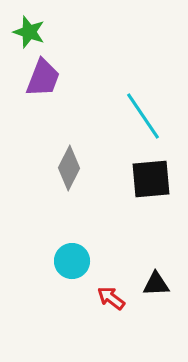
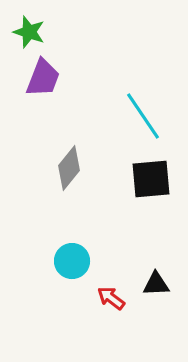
gray diamond: rotated 12 degrees clockwise
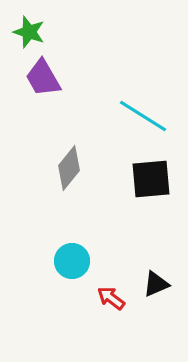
purple trapezoid: rotated 129 degrees clockwise
cyan line: rotated 24 degrees counterclockwise
black triangle: rotated 20 degrees counterclockwise
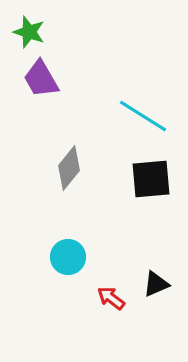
purple trapezoid: moved 2 px left, 1 px down
cyan circle: moved 4 px left, 4 px up
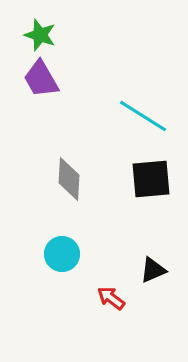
green star: moved 11 px right, 3 px down
gray diamond: moved 11 px down; rotated 36 degrees counterclockwise
cyan circle: moved 6 px left, 3 px up
black triangle: moved 3 px left, 14 px up
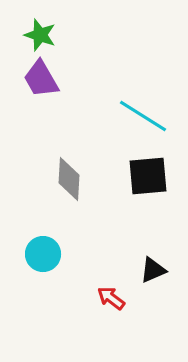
black square: moved 3 px left, 3 px up
cyan circle: moved 19 px left
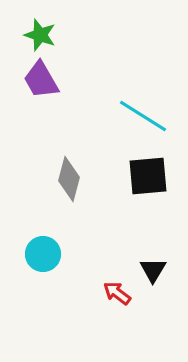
purple trapezoid: moved 1 px down
gray diamond: rotated 12 degrees clockwise
black triangle: rotated 36 degrees counterclockwise
red arrow: moved 6 px right, 5 px up
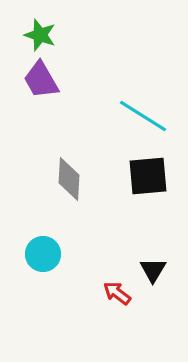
gray diamond: rotated 12 degrees counterclockwise
